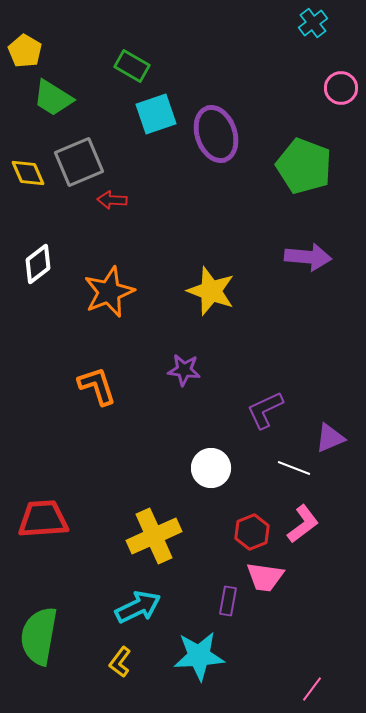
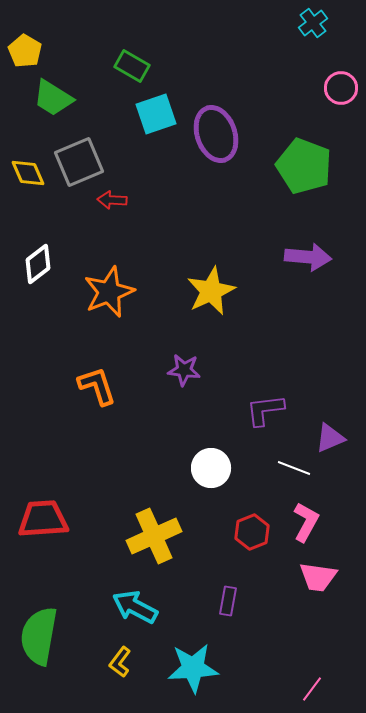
yellow star: rotated 27 degrees clockwise
purple L-shape: rotated 18 degrees clockwise
pink L-shape: moved 3 px right, 2 px up; rotated 24 degrees counterclockwise
pink trapezoid: moved 53 px right
cyan arrow: moved 3 px left; rotated 126 degrees counterclockwise
cyan star: moved 6 px left, 12 px down
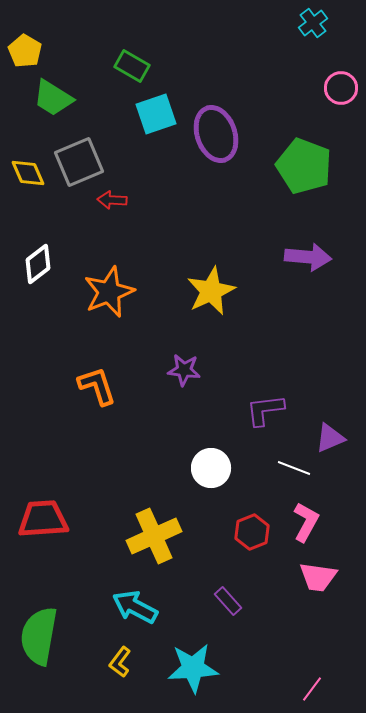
purple rectangle: rotated 52 degrees counterclockwise
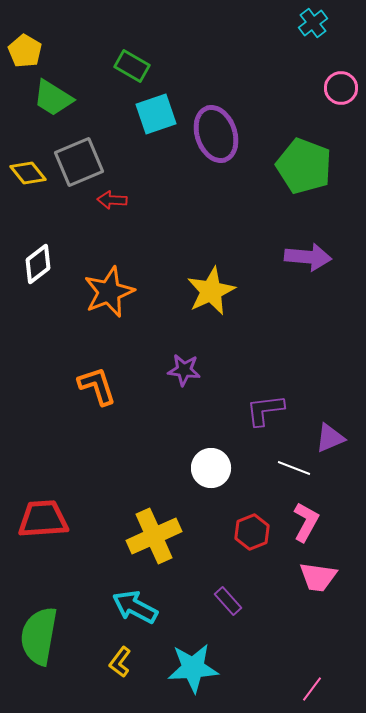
yellow diamond: rotated 15 degrees counterclockwise
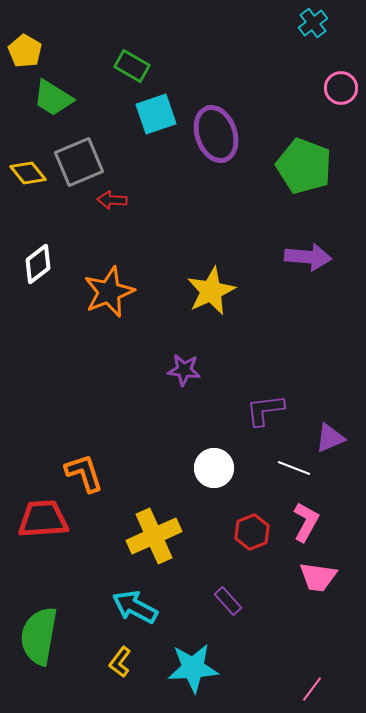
orange L-shape: moved 13 px left, 87 px down
white circle: moved 3 px right
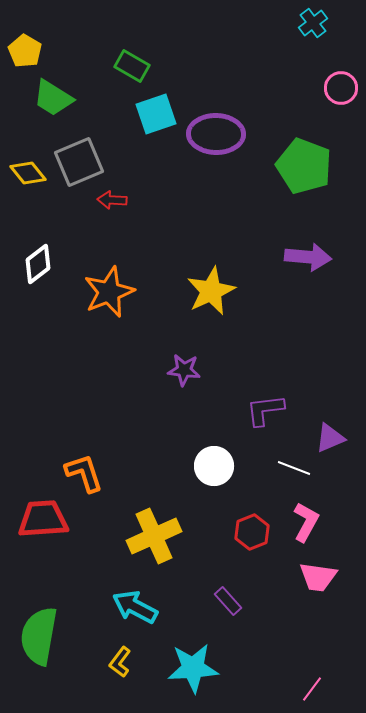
purple ellipse: rotated 70 degrees counterclockwise
white circle: moved 2 px up
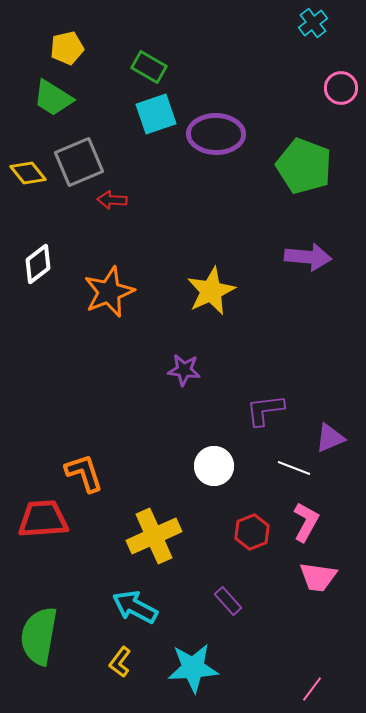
yellow pentagon: moved 42 px right, 3 px up; rotated 28 degrees clockwise
green rectangle: moved 17 px right, 1 px down
